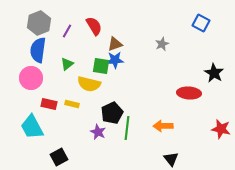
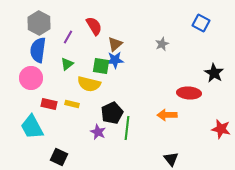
gray hexagon: rotated 10 degrees counterclockwise
purple line: moved 1 px right, 6 px down
brown triangle: rotated 21 degrees counterclockwise
orange arrow: moved 4 px right, 11 px up
black square: rotated 36 degrees counterclockwise
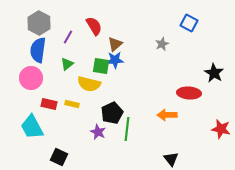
blue square: moved 12 px left
green line: moved 1 px down
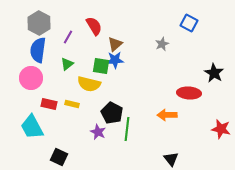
black pentagon: rotated 20 degrees counterclockwise
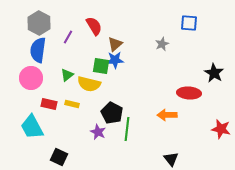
blue square: rotated 24 degrees counterclockwise
green triangle: moved 11 px down
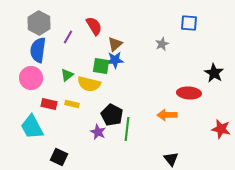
black pentagon: moved 2 px down
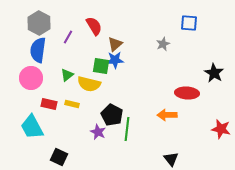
gray star: moved 1 px right
red ellipse: moved 2 px left
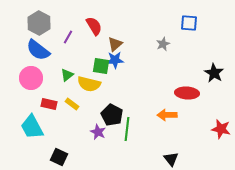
blue semicircle: rotated 60 degrees counterclockwise
yellow rectangle: rotated 24 degrees clockwise
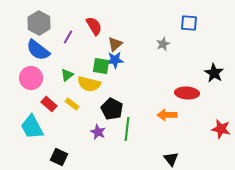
red rectangle: rotated 28 degrees clockwise
black pentagon: moved 6 px up
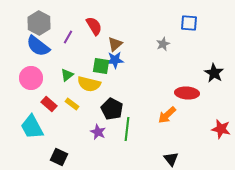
blue semicircle: moved 4 px up
orange arrow: rotated 42 degrees counterclockwise
